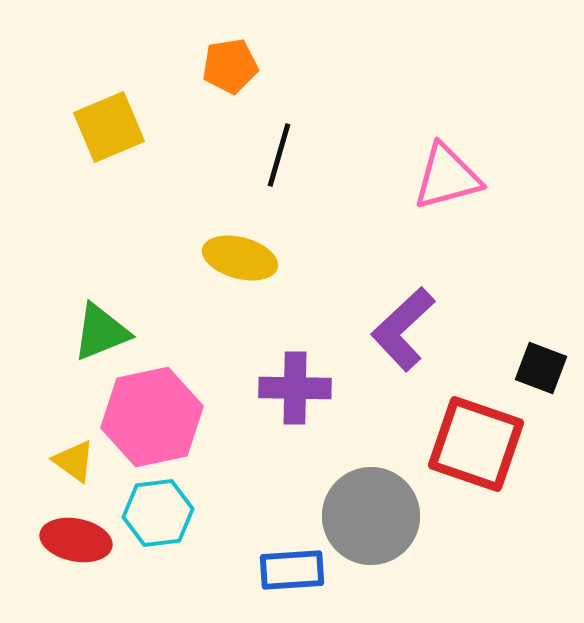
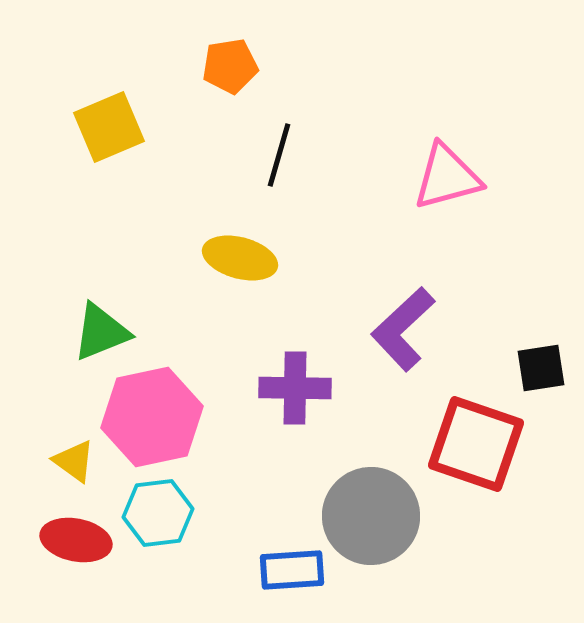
black square: rotated 30 degrees counterclockwise
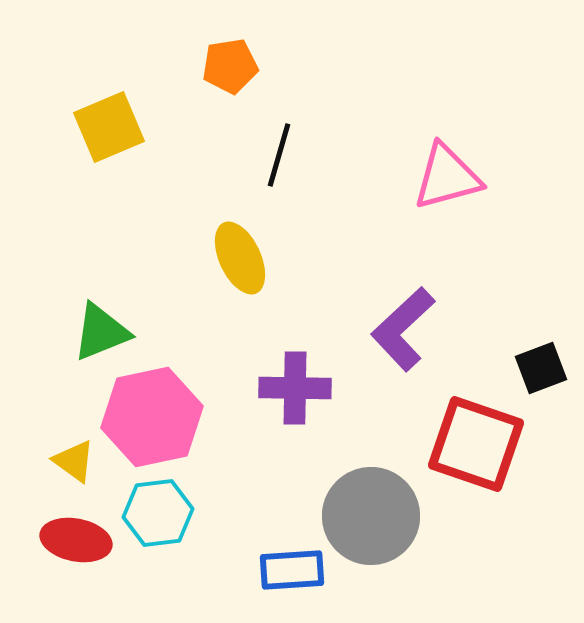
yellow ellipse: rotated 50 degrees clockwise
black square: rotated 12 degrees counterclockwise
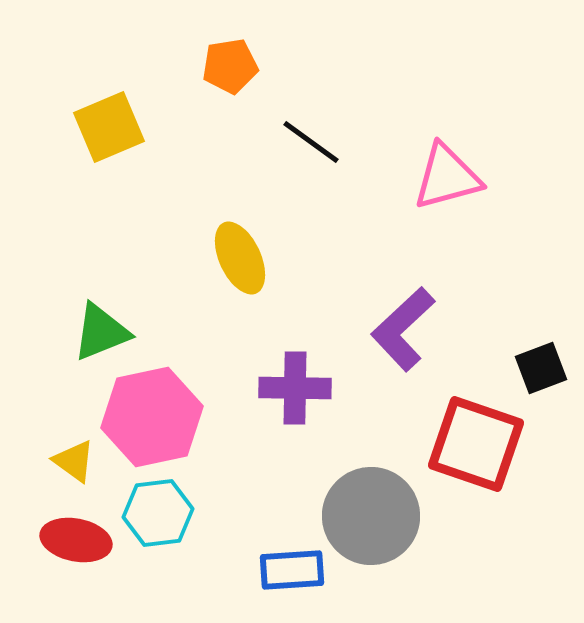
black line: moved 32 px right, 13 px up; rotated 70 degrees counterclockwise
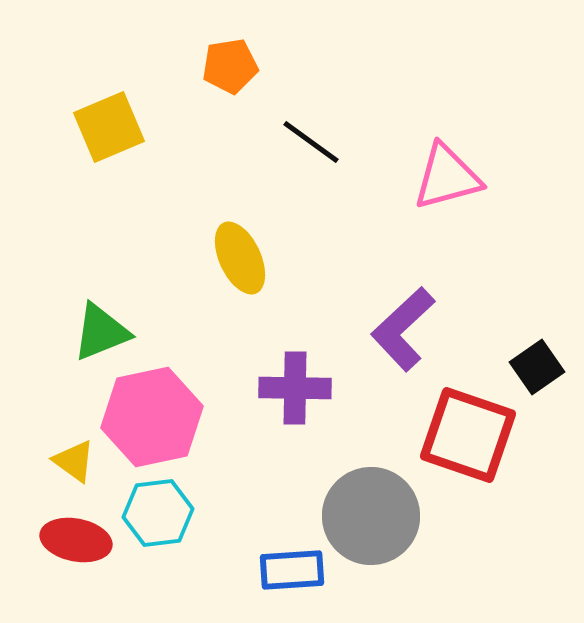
black square: moved 4 px left, 1 px up; rotated 14 degrees counterclockwise
red square: moved 8 px left, 9 px up
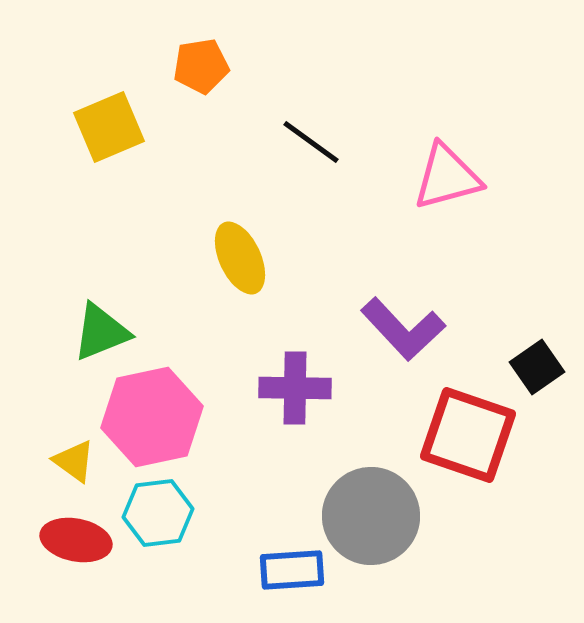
orange pentagon: moved 29 px left
purple L-shape: rotated 90 degrees counterclockwise
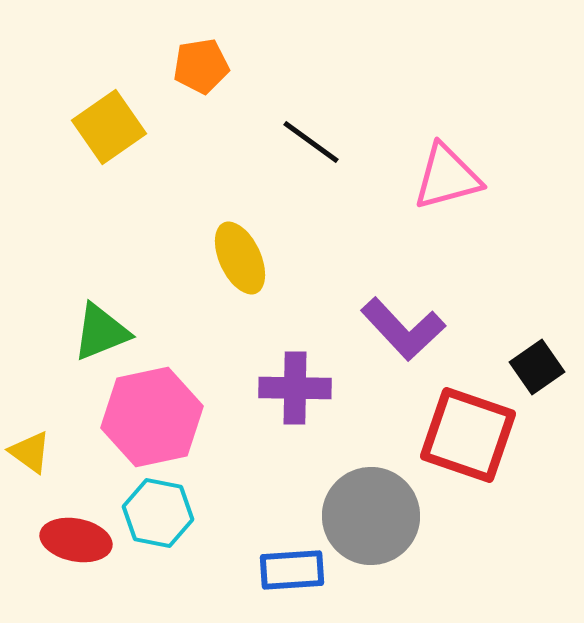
yellow square: rotated 12 degrees counterclockwise
yellow triangle: moved 44 px left, 9 px up
cyan hexagon: rotated 18 degrees clockwise
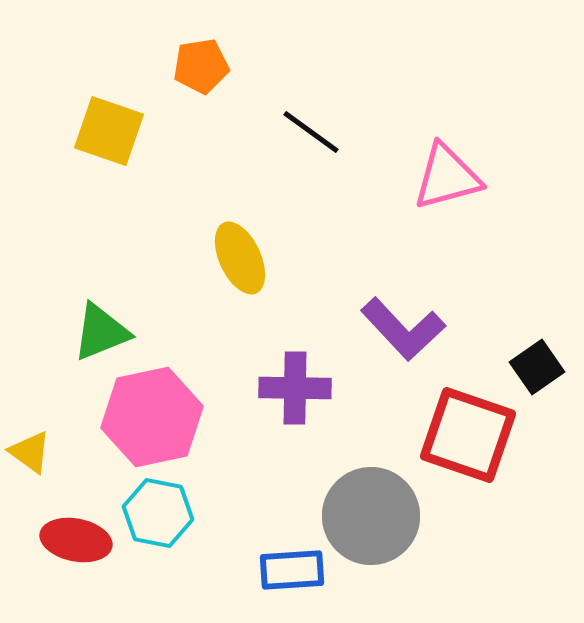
yellow square: moved 4 px down; rotated 36 degrees counterclockwise
black line: moved 10 px up
